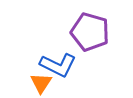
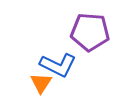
purple pentagon: rotated 12 degrees counterclockwise
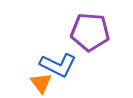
orange triangle: rotated 10 degrees counterclockwise
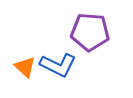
orange triangle: moved 16 px left, 16 px up; rotated 10 degrees counterclockwise
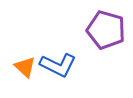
purple pentagon: moved 16 px right, 2 px up; rotated 12 degrees clockwise
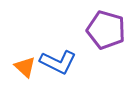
blue L-shape: moved 3 px up
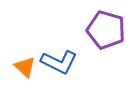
blue L-shape: moved 1 px right
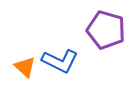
blue L-shape: moved 1 px right, 1 px up
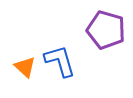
blue L-shape: rotated 132 degrees counterclockwise
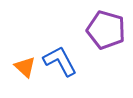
blue L-shape: rotated 12 degrees counterclockwise
